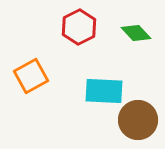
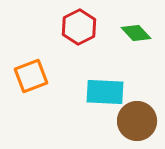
orange square: rotated 8 degrees clockwise
cyan rectangle: moved 1 px right, 1 px down
brown circle: moved 1 px left, 1 px down
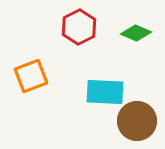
green diamond: rotated 24 degrees counterclockwise
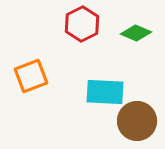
red hexagon: moved 3 px right, 3 px up
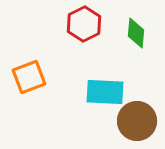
red hexagon: moved 2 px right
green diamond: rotated 72 degrees clockwise
orange square: moved 2 px left, 1 px down
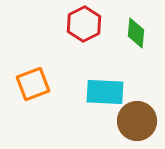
orange square: moved 4 px right, 7 px down
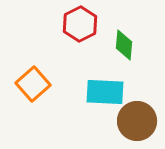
red hexagon: moved 4 px left
green diamond: moved 12 px left, 12 px down
orange square: rotated 20 degrees counterclockwise
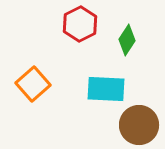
green diamond: moved 3 px right, 5 px up; rotated 28 degrees clockwise
cyan rectangle: moved 1 px right, 3 px up
brown circle: moved 2 px right, 4 px down
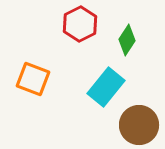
orange square: moved 5 px up; rotated 28 degrees counterclockwise
cyan rectangle: moved 2 px up; rotated 54 degrees counterclockwise
